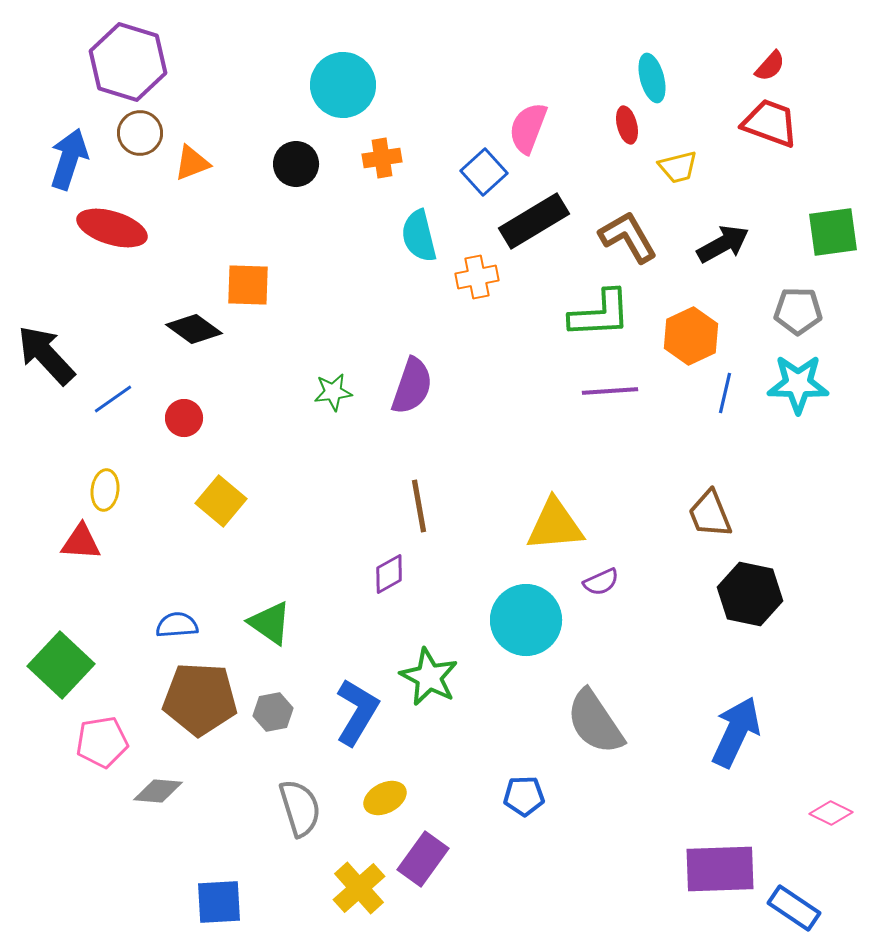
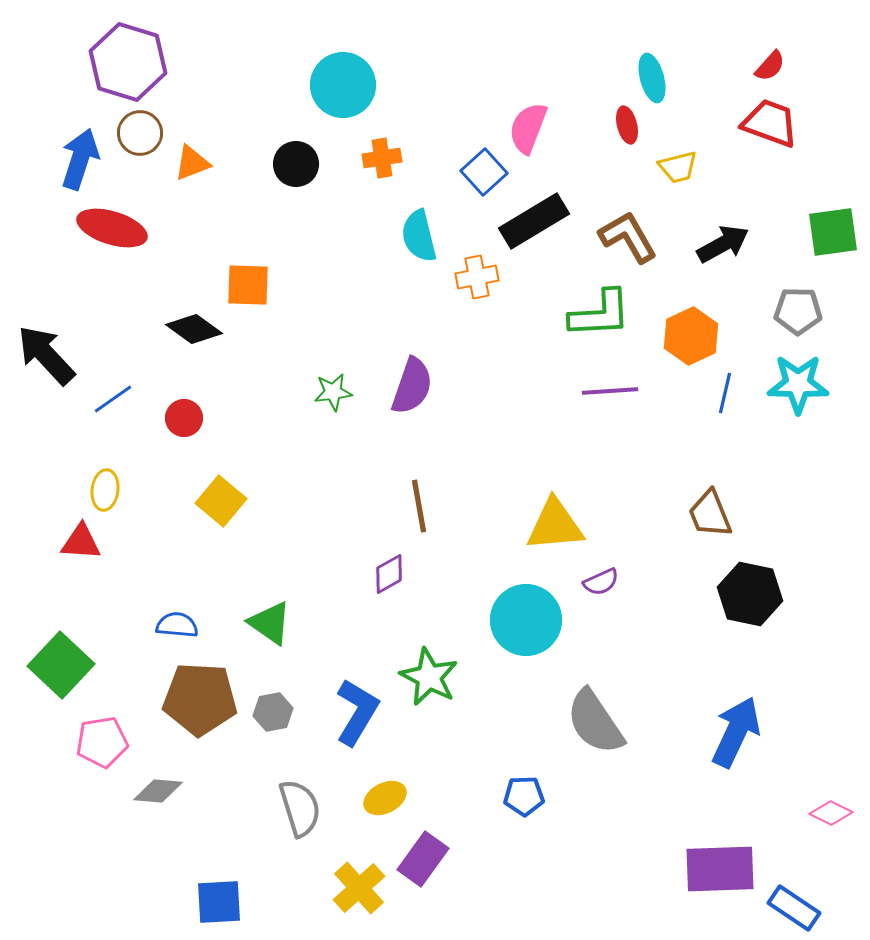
blue arrow at (69, 159): moved 11 px right
blue semicircle at (177, 625): rotated 9 degrees clockwise
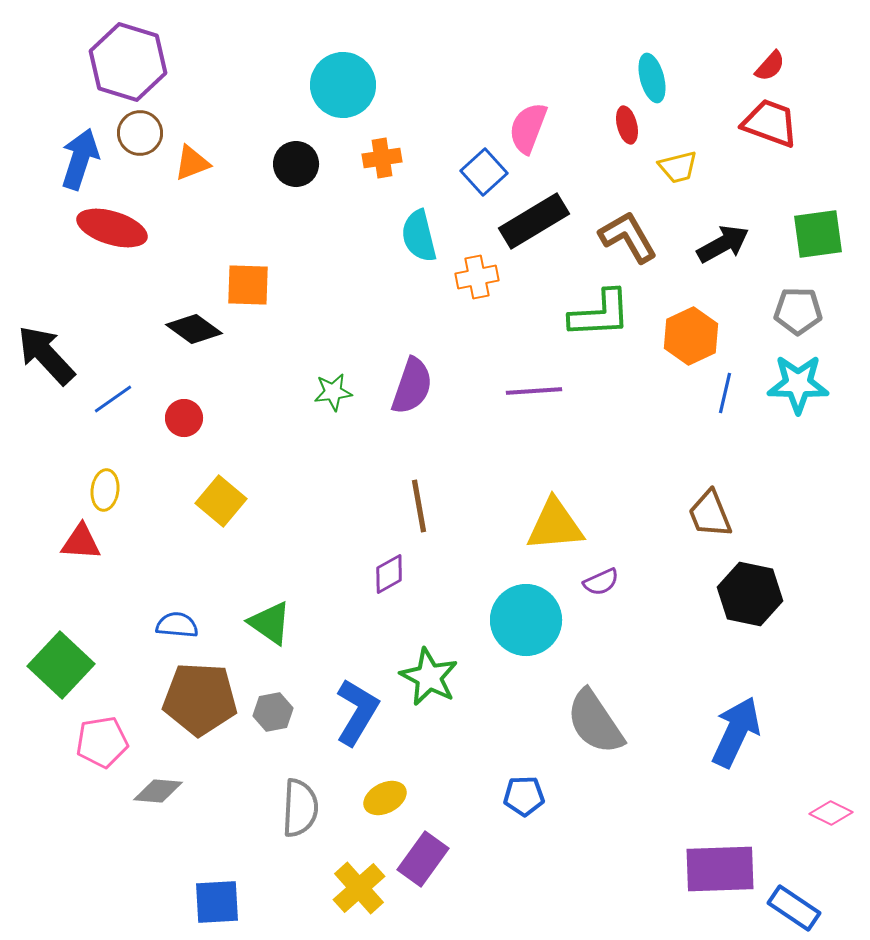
green square at (833, 232): moved 15 px left, 2 px down
purple line at (610, 391): moved 76 px left
gray semicircle at (300, 808): rotated 20 degrees clockwise
blue square at (219, 902): moved 2 px left
